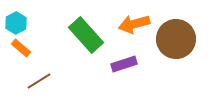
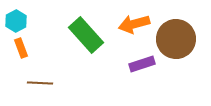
cyan hexagon: moved 2 px up
orange rectangle: rotated 30 degrees clockwise
purple rectangle: moved 18 px right
brown line: moved 1 px right, 2 px down; rotated 35 degrees clockwise
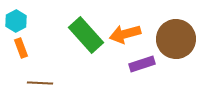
orange arrow: moved 9 px left, 10 px down
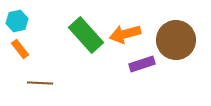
cyan hexagon: moved 1 px right; rotated 15 degrees clockwise
brown circle: moved 1 px down
orange rectangle: moved 1 px left, 1 px down; rotated 18 degrees counterclockwise
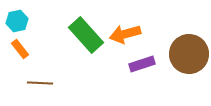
brown circle: moved 13 px right, 14 px down
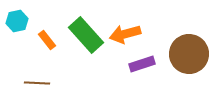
orange rectangle: moved 27 px right, 9 px up
brown line: moved 3 px left
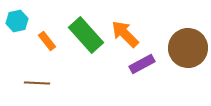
orange arrow: rotated 60 degrees clockwise
orange rectangle: moved 1 px down
brown circle: moved 1 px left, 6 px up
purple rectangle: rotated 10 degrees counterclockwise
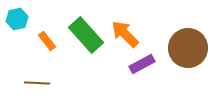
cyan hexagon: moved 2 px up
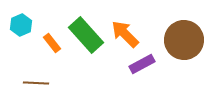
cyan hexagon: moved 4 px right, 6 px down; rotated 10 degrees counterclockwise
orange rectangle: moved 5 px right, 2 px down
brown circle: moved 4 px left, 8 px up
brown line: moved 1 px left
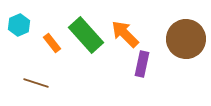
cyan hexagon: moved 2 px left
brown circle: moved 2 px right, 1 px up
purple rectangle: rotated 50 degrees counterclockwise
brown line: rotated 15 degrees clockwise
